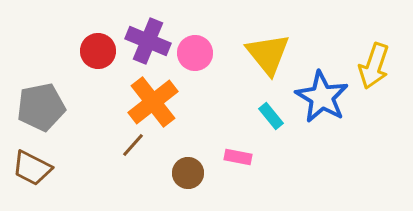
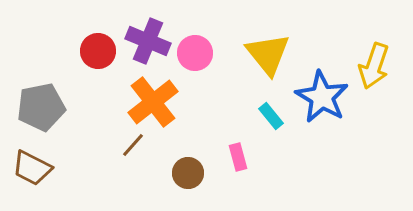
pink rectangle: rotated 64 degrees clockwise
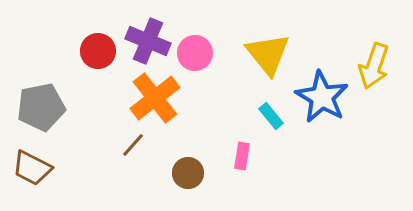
orange cross: moved 2 px right, 4 px up
pink rectangle: moved 4 px right, 1 px up; rotated 24 degrees clockwise
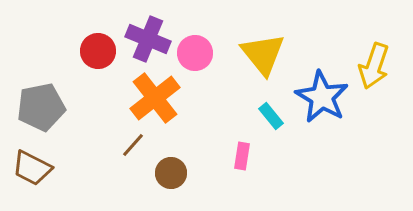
purple cross: moved 2 px up
yellow triangle: moved 5 px left
brown circle: moved 17 px left
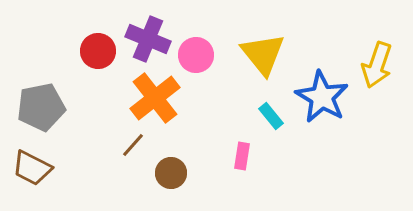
pink circle: moved 1 px right, 2 px down
yellow arrow: moved 3 px right, 1 px up
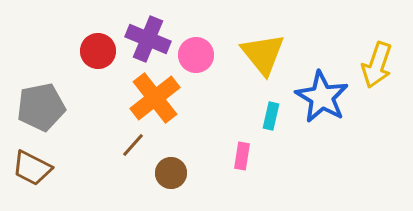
cyan rectangle: rotated 52 degrees clockwise
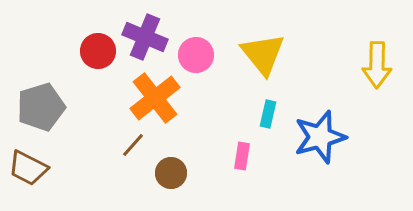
purple cross: moved 3 px left, 2 px up
yellow arrow: rotated 18 degrees counterclockwise
blue star: moved 2 px left, 40 px down; rotated 26 degrees clockwise
gray pentagon: rotated 6 degrees counterclockwise
cyan rectangle: moved 3 px left, 2 px up
brown trapezoid: moved 4 px left
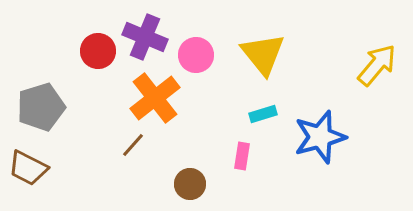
yellow arrow: rotated 141 degrees counterclockwise
cyan rectangle: moved 5 px left; rotated 60 degrees clockwise
brown circle: moved 19 px right, 11 px down
